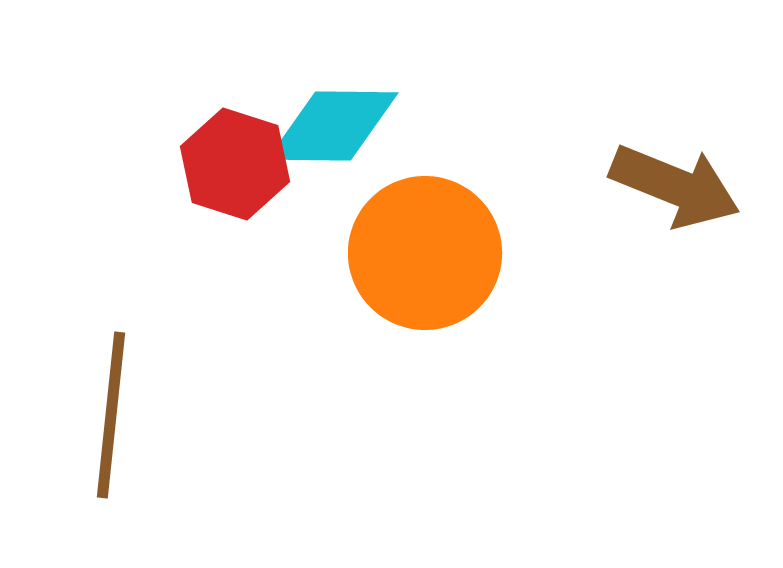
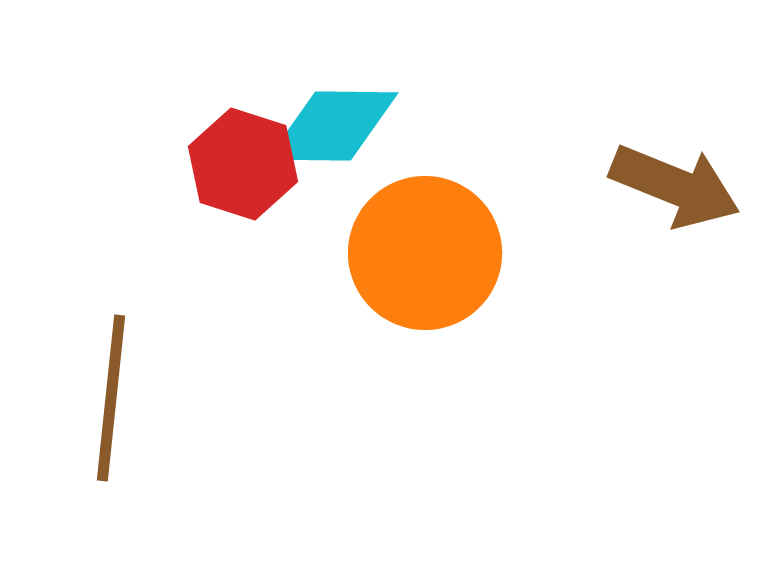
red hexagon: moved 8 px right
brown line: moved 17 px up
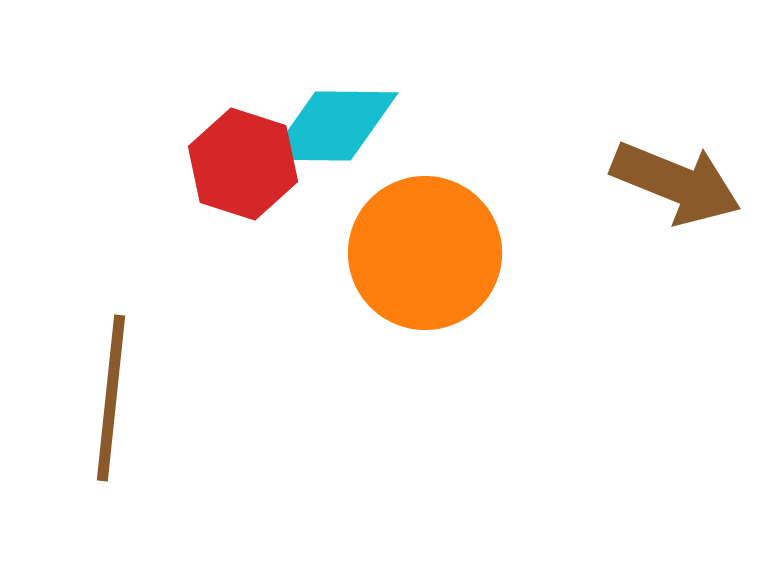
brown arrow: moved 1 px right, 3 px up
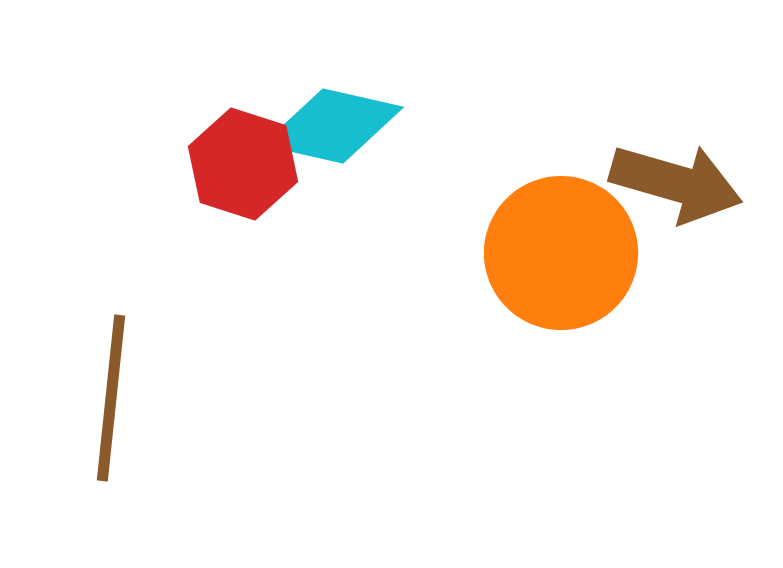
cyan diamond: rotated 12 degrees clockwise
brown arrow: rotated 6 degrees counterclockwise
orange circle: moved 136 px right
